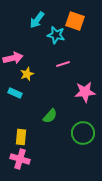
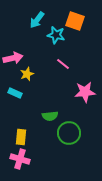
pink line: rotated 56 degrees clockwise
green semicircle: rotated 42 degrees clockwise
green circle: moved 14 px left
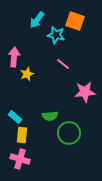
pink arrow: moved 1 px right, 1 px up; rotated 72 degrees counterclockwise
cyan rectangle: moved 24 px down; rotated 16 degrees clockwise
yellow rectangle: moved 1 px right, 2 px up
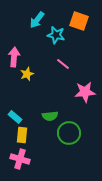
orange square: moved 4 px right
